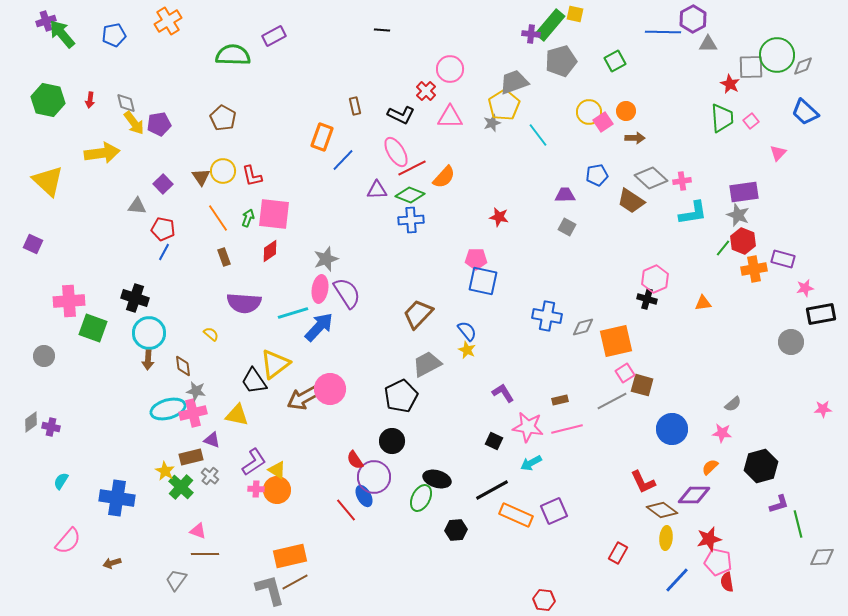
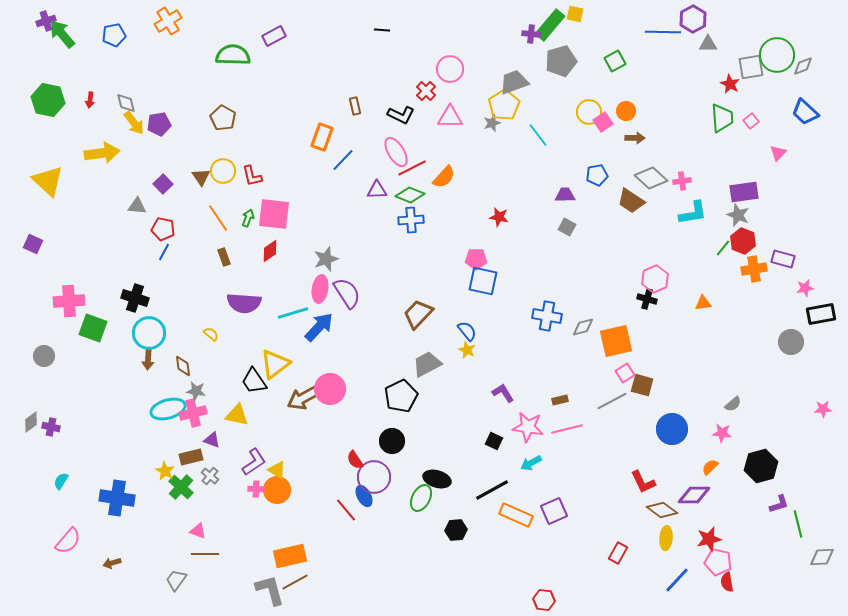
gray square at (751, 67): rotated 8 degrees counterclockwise
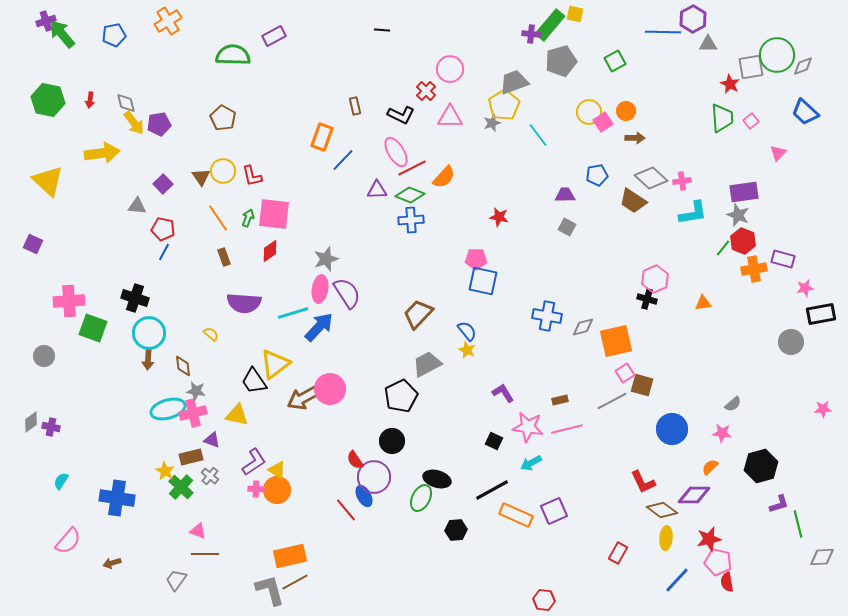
brown trapezoid at (631, 201): moved 2 px right
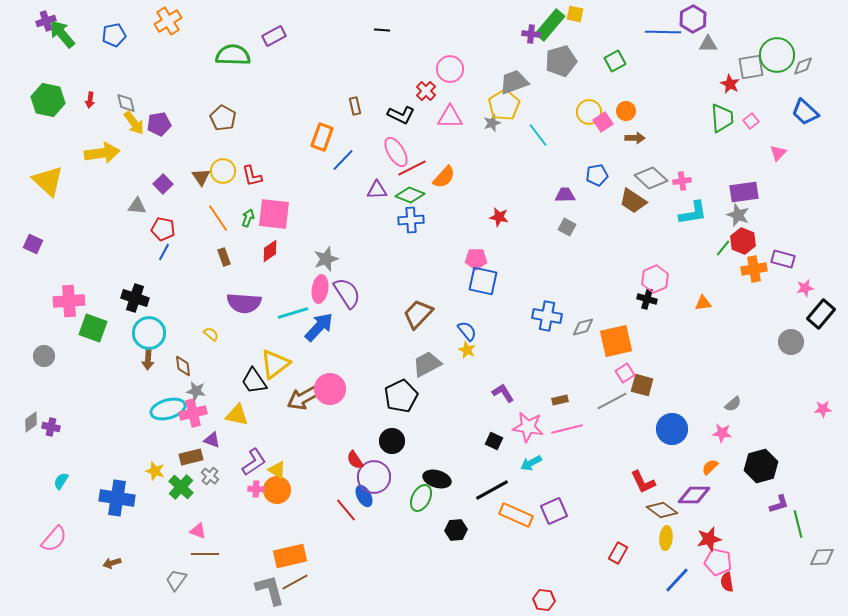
black rectangle at (821, 314): rotated 40 degrees counterclockwise
yellow star at (165, 471): moved 10 px left; rotated 12 degrees counterclockwise
pink semicircle at (68, 541): moved 14 px left, 2 px up
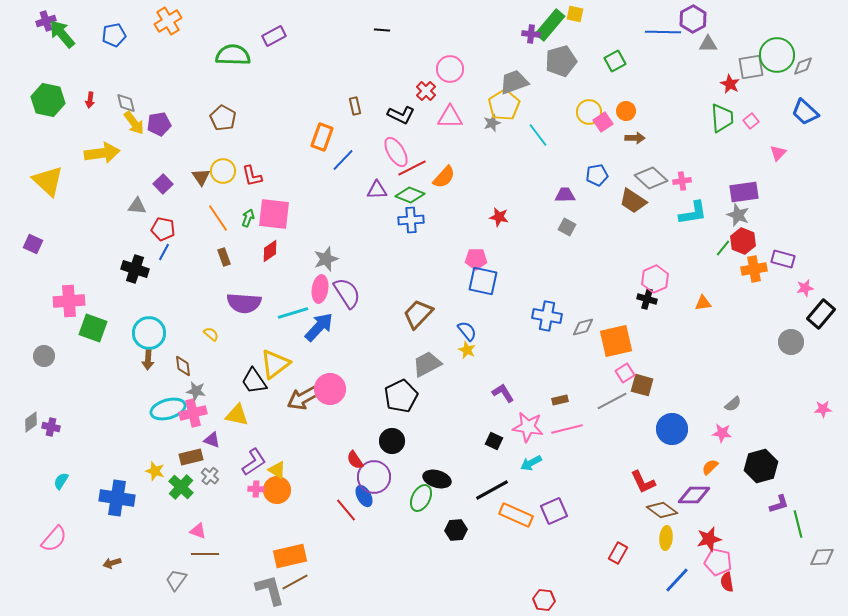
black cross at (135, 298): moved 29 px up
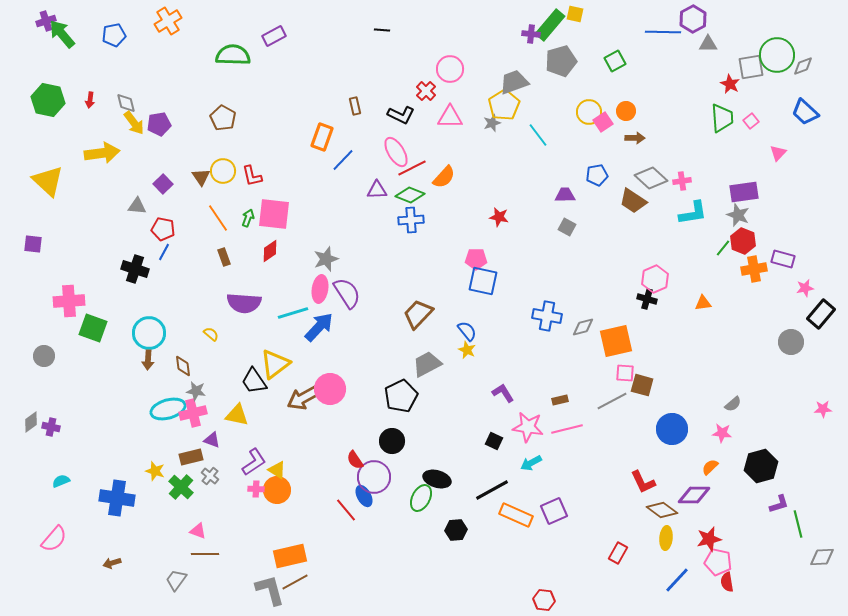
purple square at (33, 244): rotated 18 degrees counterclockwise
pink square at (625, 373): rotated 36 degrees clockwise
cyan semicircle at (61, 481): rotated 36 degrees clockwise
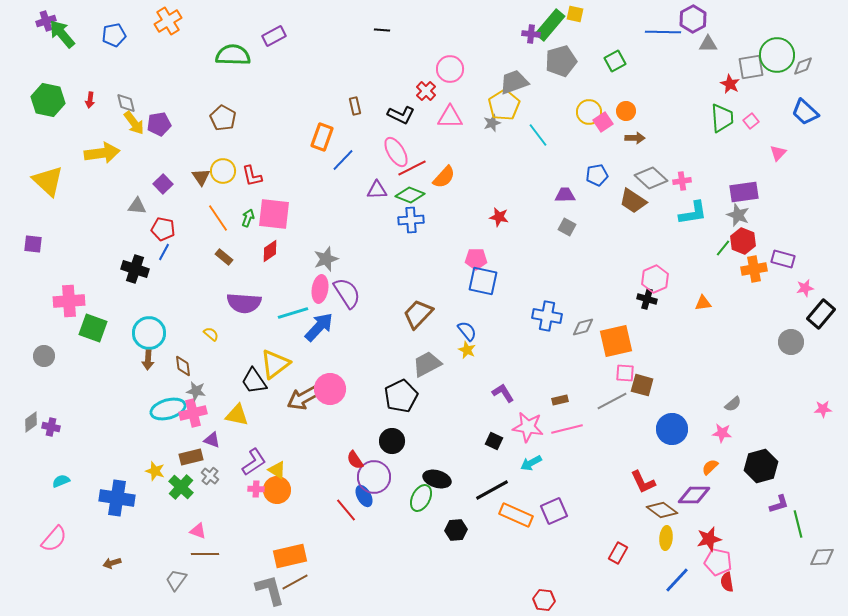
brown rectangle at (224, 257): rotated 30 degrees counterclockwise
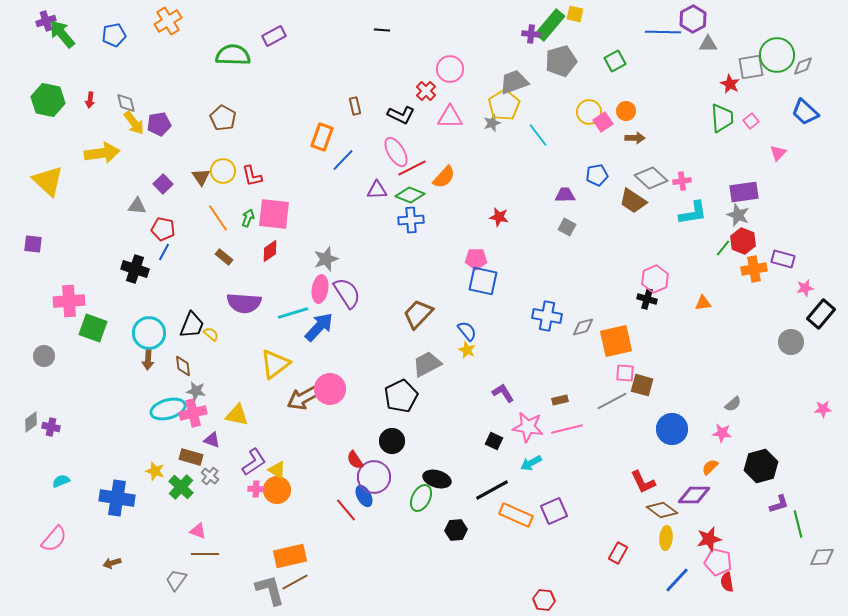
black trapezoid at (254, 381): moved 62 px left, 56 px up; rotated 124 degrees counterclockwise
brown rectangle at (191, 457): rotated 30 degrees clockwise
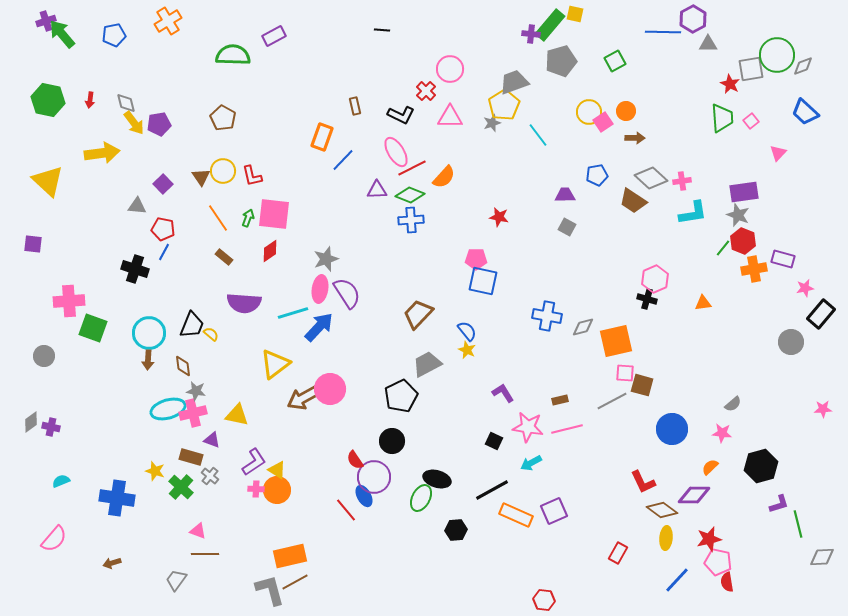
gray square at (751, 67): moved 2 px down
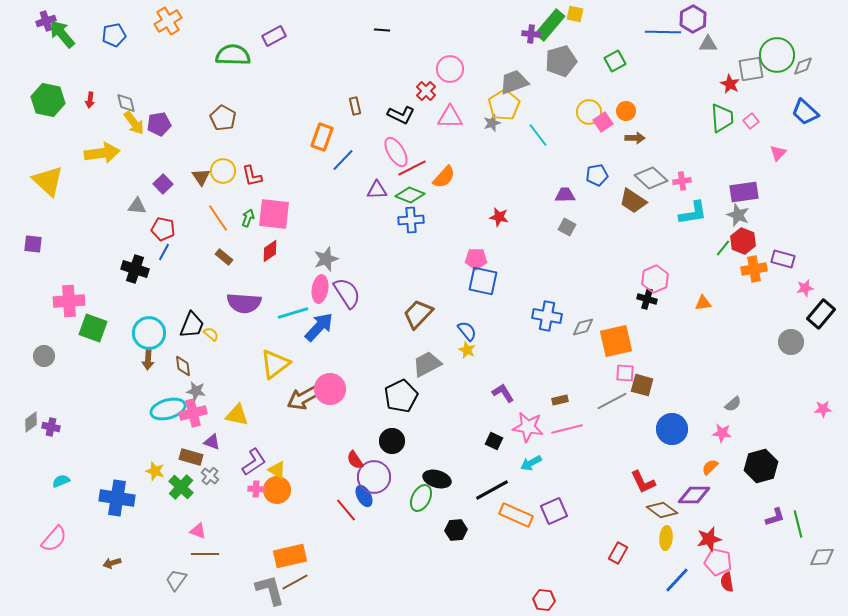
purple triangle at (212, 440): moved 2 px down
purple L-shape at (779, 504): moved 4 px left, 13 px down
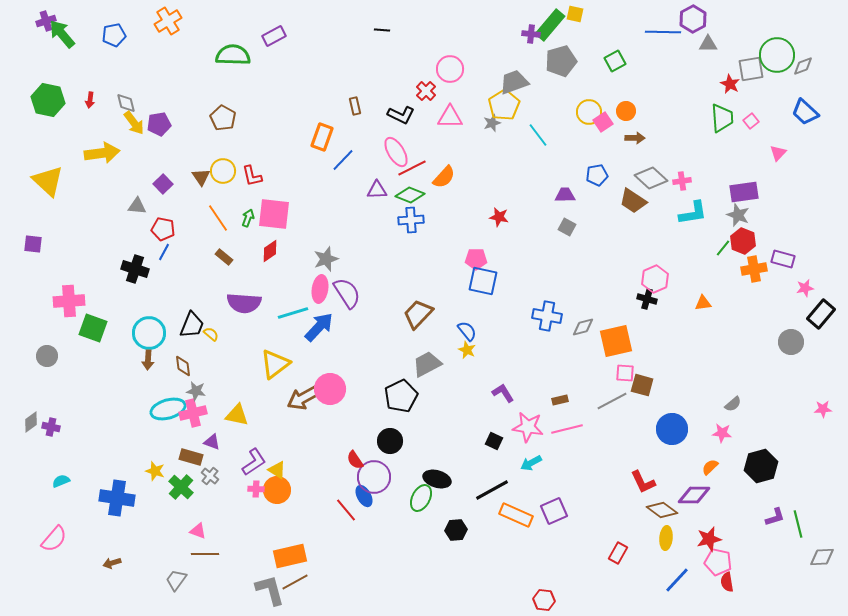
gray circle at (44, 356): moved 3 px right
black circle at (392, 441): moved 2 px left
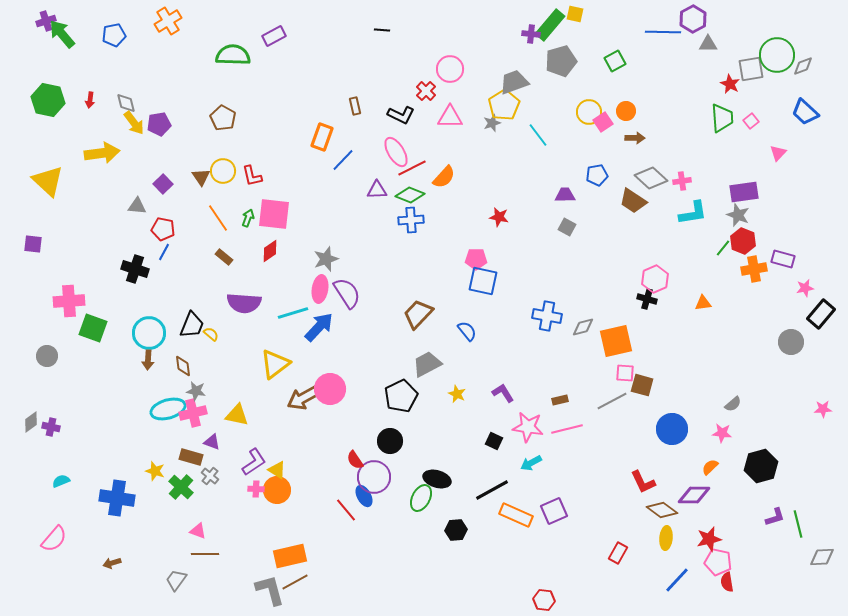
yellow star at (467, 350): moved 10 px left, 44 px down
